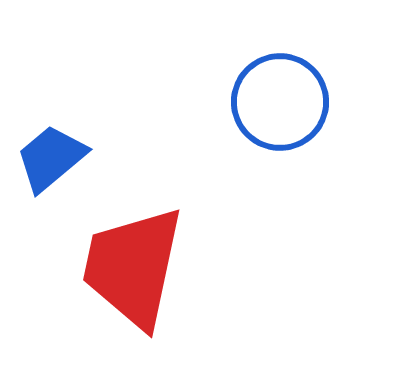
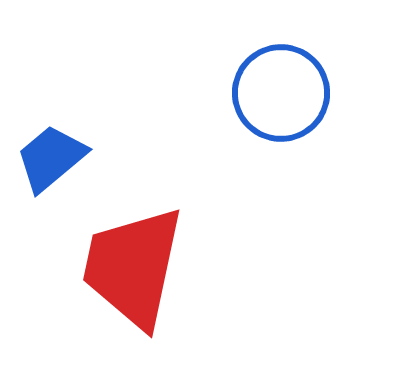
blue circle: moved 1 px right, 9 px up
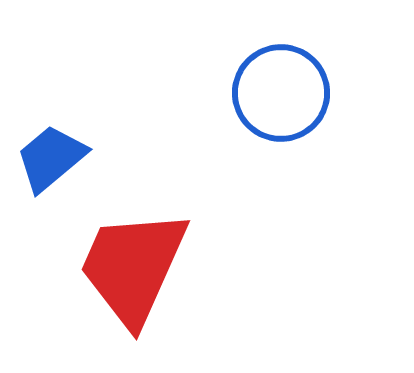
red trapezoid: rotated 12 degrees clockwise
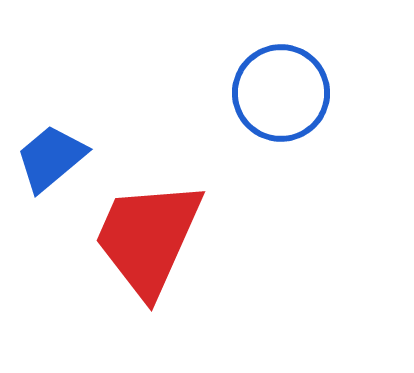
red trapezoid: moved 15 px right, 29 px up
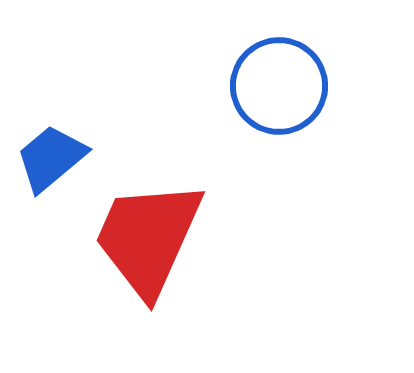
blue circle: moved 2 px left, 7 px up
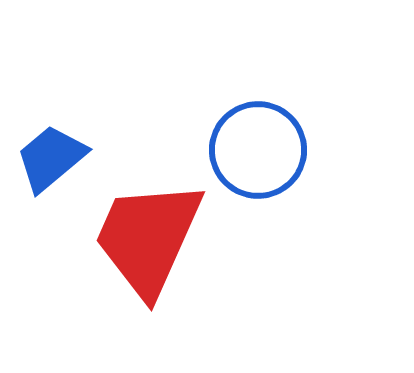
blue circle: moved 21 px left, 64 px down
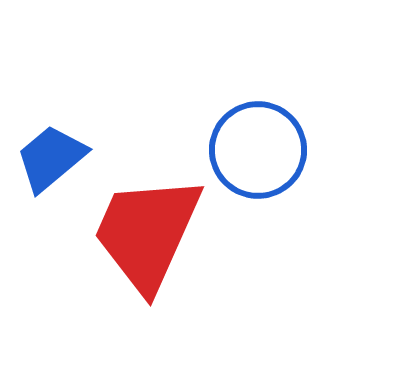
red trapezoid: moved 1 px left, 5 px up
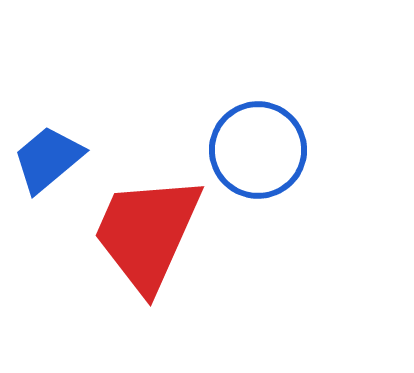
blue trapezoid: moved 3 px left, 1 px down
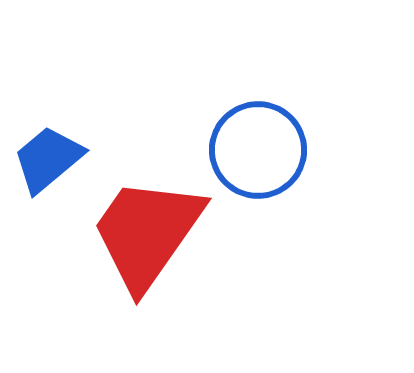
red trapezoid: rotated 11 degrees clockwise
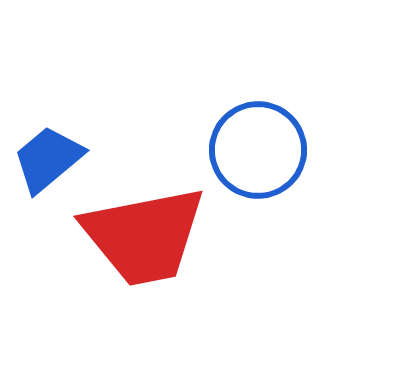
red trapezoid: moved 3 px left, 3 px down; rotated 136 degrees counterclockwise
